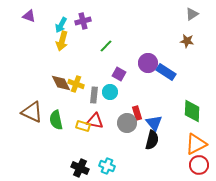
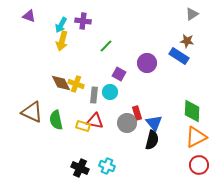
purple cross: rotated 21 degrees clockwise
purple circle: moved 1 px left
blue rectangle: moved 13 px right, 16 px up
orange triangle: moved 7 px up
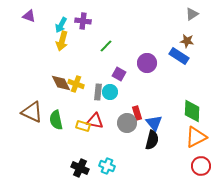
gray rectangle: moved 4 px right, 3 px up
red circle: moved 2 px right, 1 px down
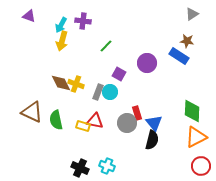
gray rectangle: rotated 14 degrees clockwise
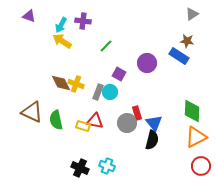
yellow arrow: rotated 108 degrees clockwise
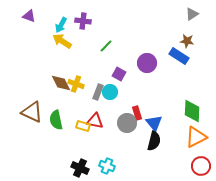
black semicircle: moved 2 px right, 1 px down
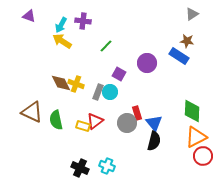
red triangle: rotated 48 degrees counterclockwise
red circle: moved 2 px right, 10 px up
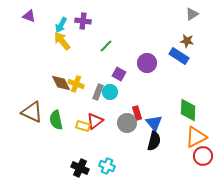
yellow arrow: rotated 18 degrees clockwise
green diamond: moved 4 px left, 1 px up
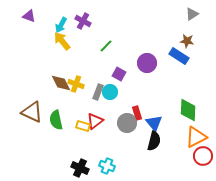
purple cross: rotated 21 degrees clockwise
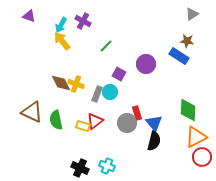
purple circle: moved 1 px left, 1 px down
gray rectangle: moved 1 px left, 2 px down
red circle: moved 1 px left, 1 px down
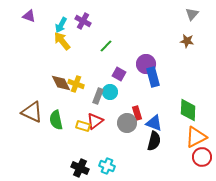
gray triangle: rotated 16 degrees counterclockwise
blue rectangle: moved 26 px left, 21 px down; rotated 42 degrees clockwise
gray rectangle: moved 1 px right, 2 px down
blue triangle: rotated 30 degrees counterclockwise
